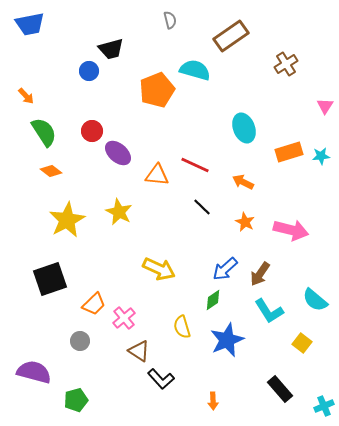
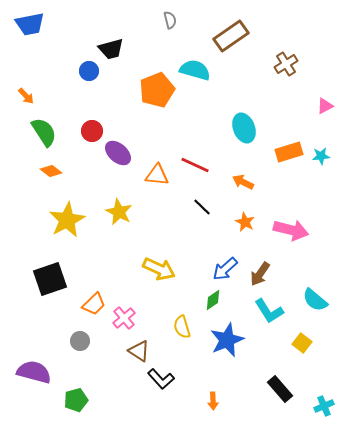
pink triangle at (325, 106): rotated 30 degrees clockwise
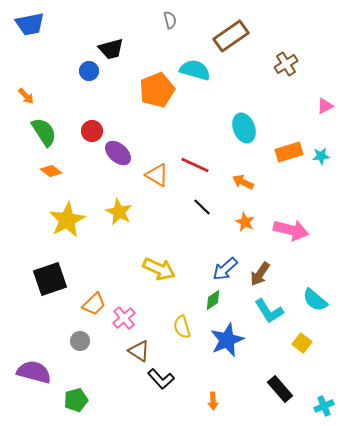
orange triangle at (157, 175): rotated 25 degrees clockwise
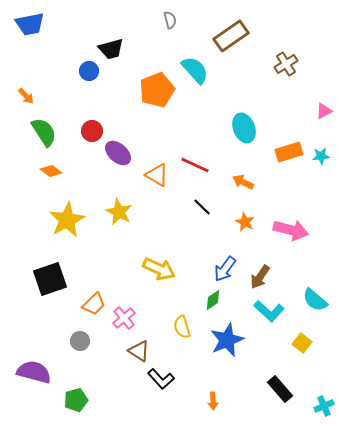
cyan semicircle at (195, 70): rotated 32 degrees clockwise
pink triangle at (325, 106): moved 1 px left, 5 px down
blue arrow at (225, 269): rotated 12 degrees counterclockwise
brown arrow at (260, 274): moved 3 px down
cyan L-shape at (269, 311): rotated 16 degrees counterclockwise
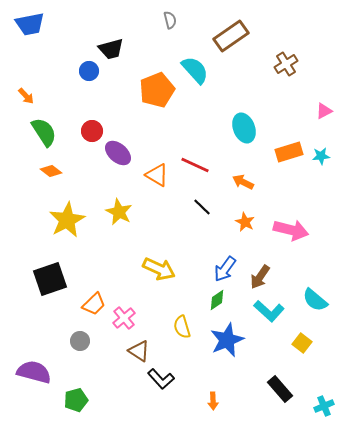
green diamond at (213, 300): moved 4 px right
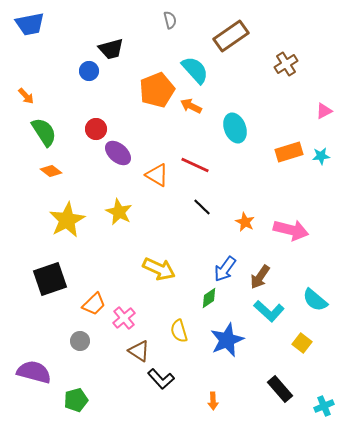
cyan ellipse at (244, 128): moved 9 px left
red circle at (92, 131): moved 4 px right, 2 px up
orange arrow at (243, 182): moved 52 px left, 76 px up
green diamond at (217, 300): moved 8 px left, 2 px up
yellow semicircle at (182, 327): moved 3 px left, 4 px down
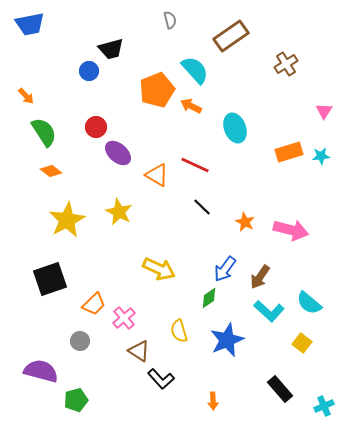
pink triangle at (324, 111): rotated 30 degrees counterclockwise
red circle at (96, 129): moved 2 px up
cyan semicircle at (315, 300): moved 6 px left, 3 px down
purple semicircle at (34, 372): moved 7 px right, 1 px up
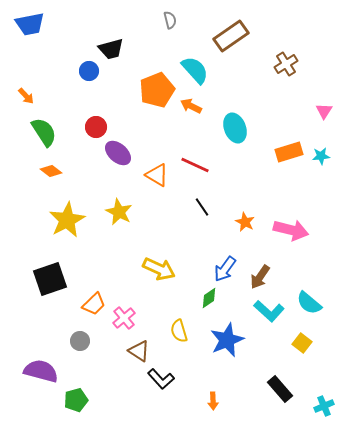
black line at (202, 207): rotated 12 degrees clockwise
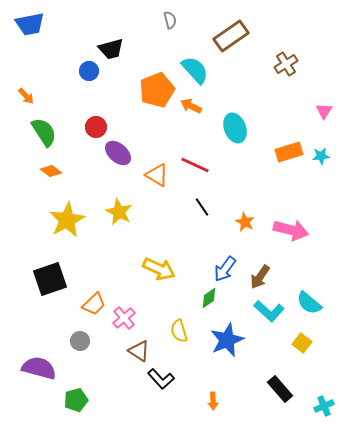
purple semicircle at (41, 371): moved 2 px left, 3 px up
